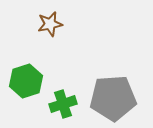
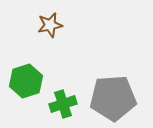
brown star: moved 1 px down
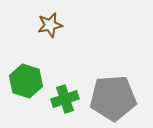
green hexagon: rotated 24 degrees counterclockwise
green cross: moved 2 px right, 5 px up
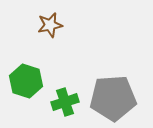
green cross: moved 3 px down
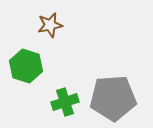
green hexagon: moved 15 px up
